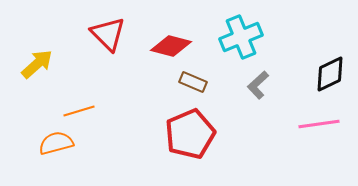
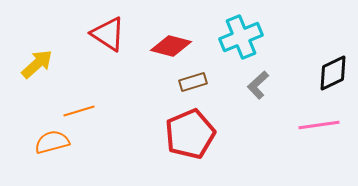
red triangle: rotated 12 degrees counterclockwise
black diamond: moved 3 px right, 1 px up
brown rectangle: rotated 40 degrees counterclockwise
pink line: moved 1 px down
orange semicircle: moved 4 px left, 1 px up
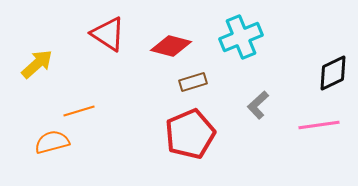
gray L-shape: moved 20 px down
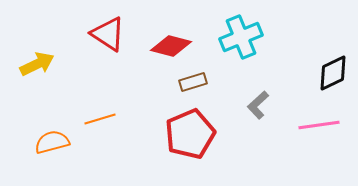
yellow arrow: rotated 16 degrees clockwise
orange line: moved 21 px right, 8 px down
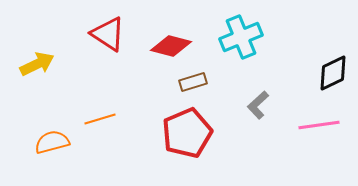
red pentagon: moved 3 px left, 1 px up
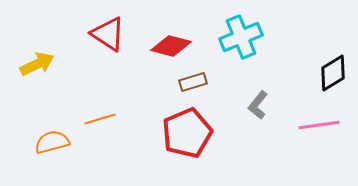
black diamond: rotated 6 degrees counterclockwise
gray L-shape: rotated 8 degrees counterclockwise
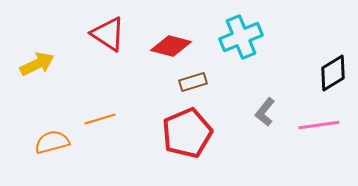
gray L-shape: moved 7 px right, 7 px down
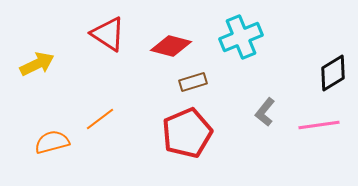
orange line: rotated 20 degrees counterclockwise
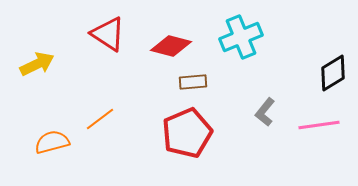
brown rectangle: rotated 12 degrees clockwise
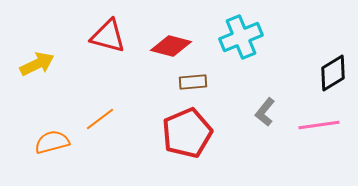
red triangle: moved 2 px down; rotated 18 degrees counterclockwise
